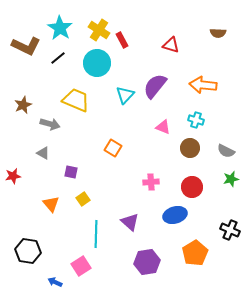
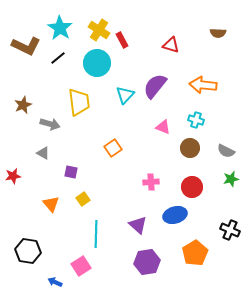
yellow trapezoid: moved 3 px right, 2 px down; rotated 60 degrees clockwise
orange square: rotated 24 degrees clockwise
purple triangle: moved 8 px right, 3 px down
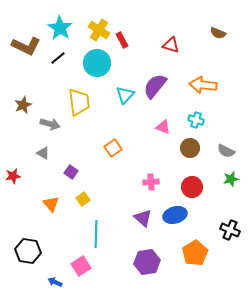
brown semicircle: rotated 21 degrees clockwise
purple square: rotated 24 degrees clockwise
purple triangle: moved 5 px right, 7 px up
